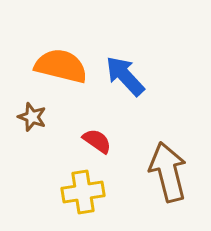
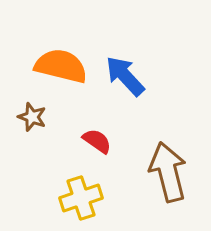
yellow cross: moved 2 px left, 6 px down; rotated 9 degrees counterclockwise
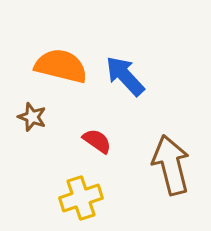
brown arrow: moved 3 px right, 7 px up
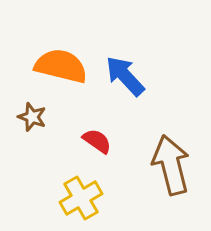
yellow cross: rotated 12 degrees counterclockwise
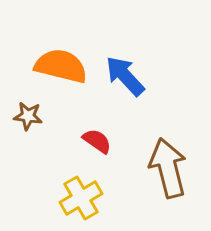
brown star: moved 4 px left, 1 px up; rotated 12 degrees counterclockwise
brown arrow: moved 3 px left, 3 px down
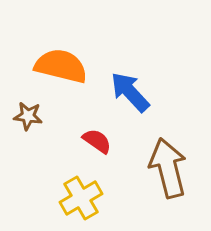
blue arrow: moved 5 px right, 16 px down
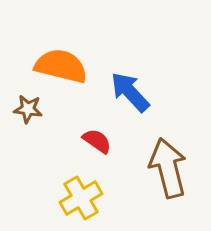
brown star: moved 7 px up
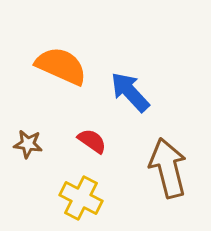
orange semicircle: rotated 10 degrees clockwise
brown star: moved 35 px down
red semicircle: moved 5 px left
yellow cross: rotated 33 degrees counterclockwise
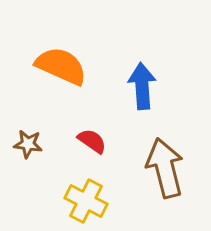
blue arrow: moved 12 px right, 6 px up; rotated 39 degrees clockwise
brown arrow: moved 3 px left
yellow cross: moved 5 px right, 3 px down
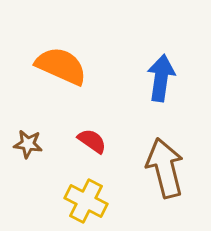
blue arrow: moved 19 px right, 8 px up; rotated 12 degrees clockwise
